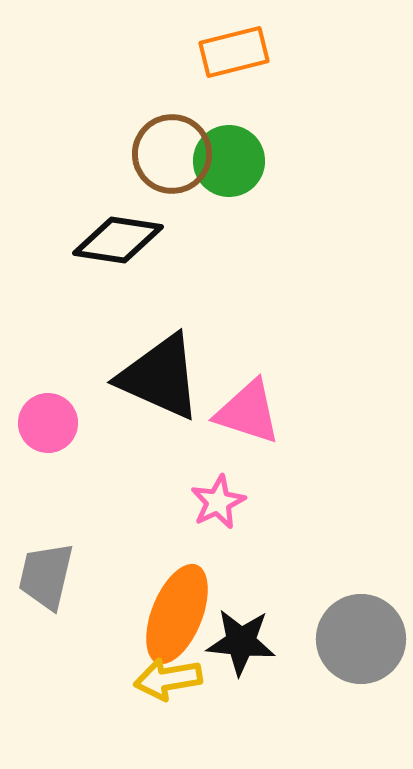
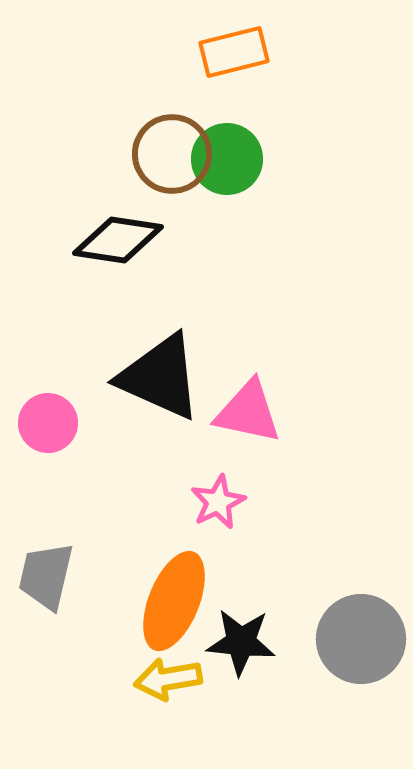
green circle: moved 2 px left, 2 px up
pink triangle: rotated 6 degrees counterclockwise
orange ellipse: moved 3 px left, 13 px up
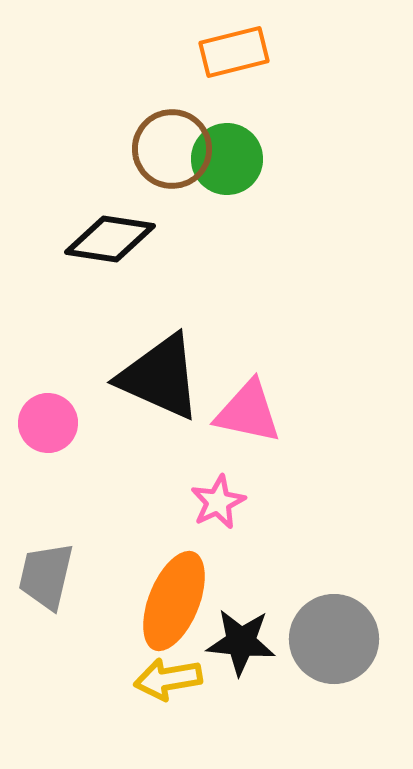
brown circle: moved 5 px up
black diamond: moved 8 px left, 1 px up
gray circle: moved 27 px left
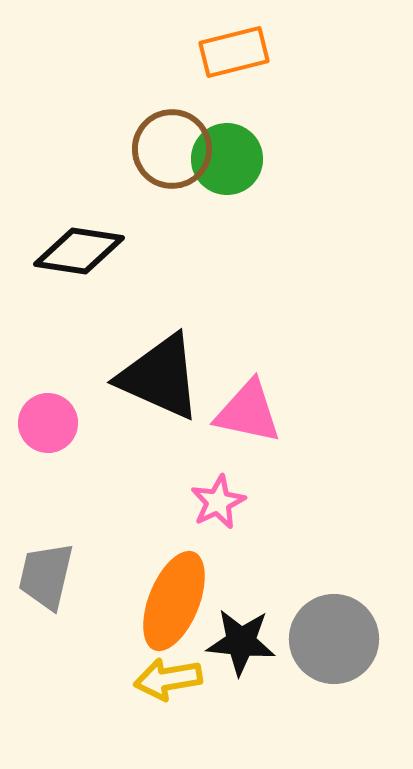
black diamond: moved 31 px left, 12 px down
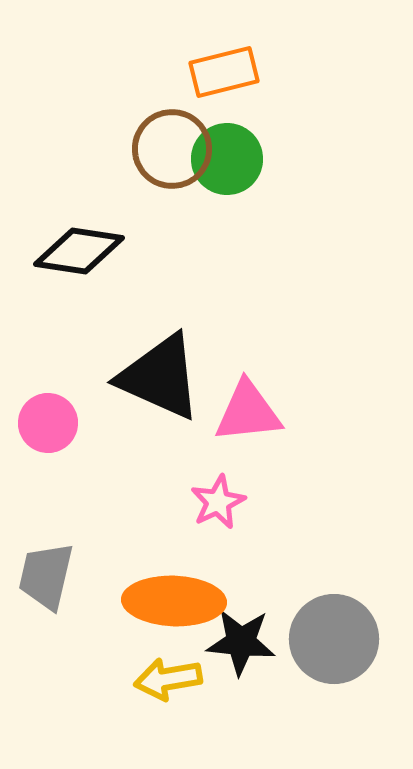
orange rectangle: moved 10 px left, 20 px down
pink triangle: rotated 18 degrees counterclockwise
orange ellipse: rotated 70 degrees clockwise
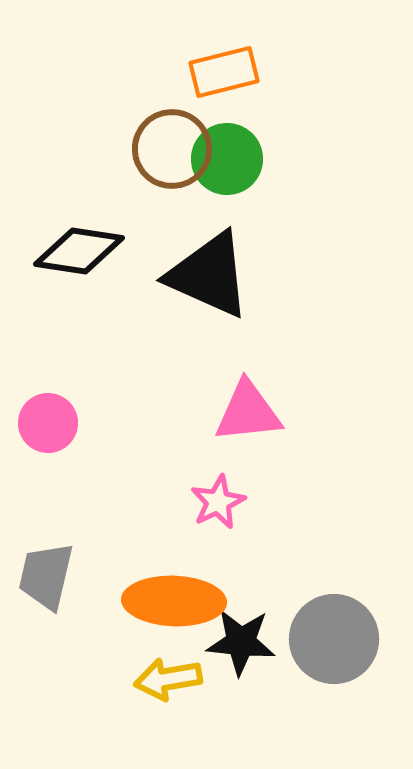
black triangle: moved 49 px right, 102 px up
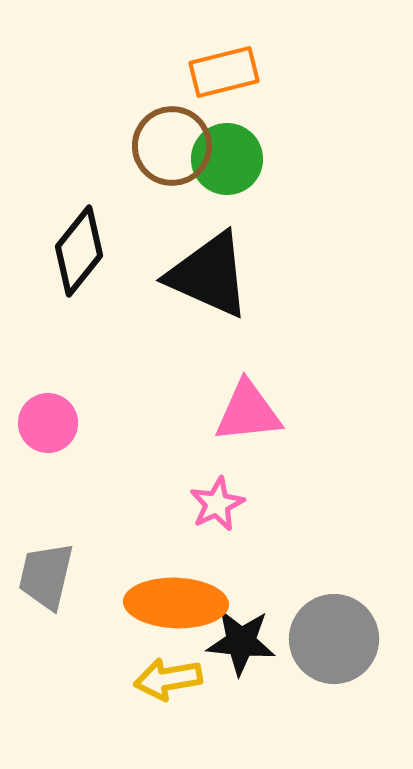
brown circle: moved 3 px up
black diamond: rotated 60 degrees counterclockwise
pink star: moved 1 px left, 2 px down
orange ellipse: moved 2 px right, 2 px down
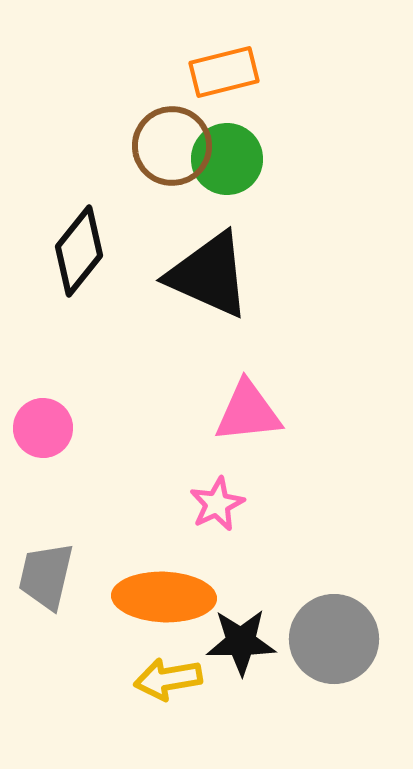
pink circle: moved 5 px left, 5 px down
orange ellipse: moved 12 px left, 6 px up
black star: rotated 6 degrees counterclockwise
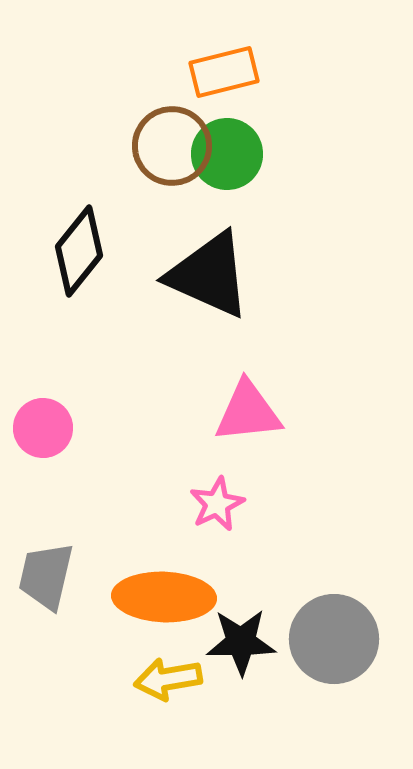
green circle: moved 5 px up
